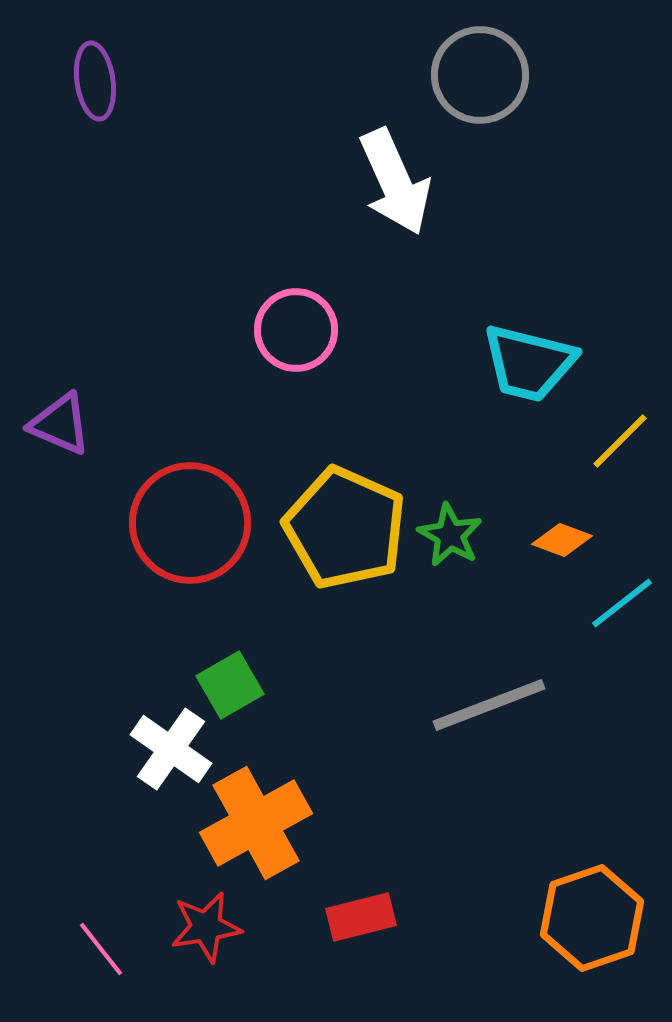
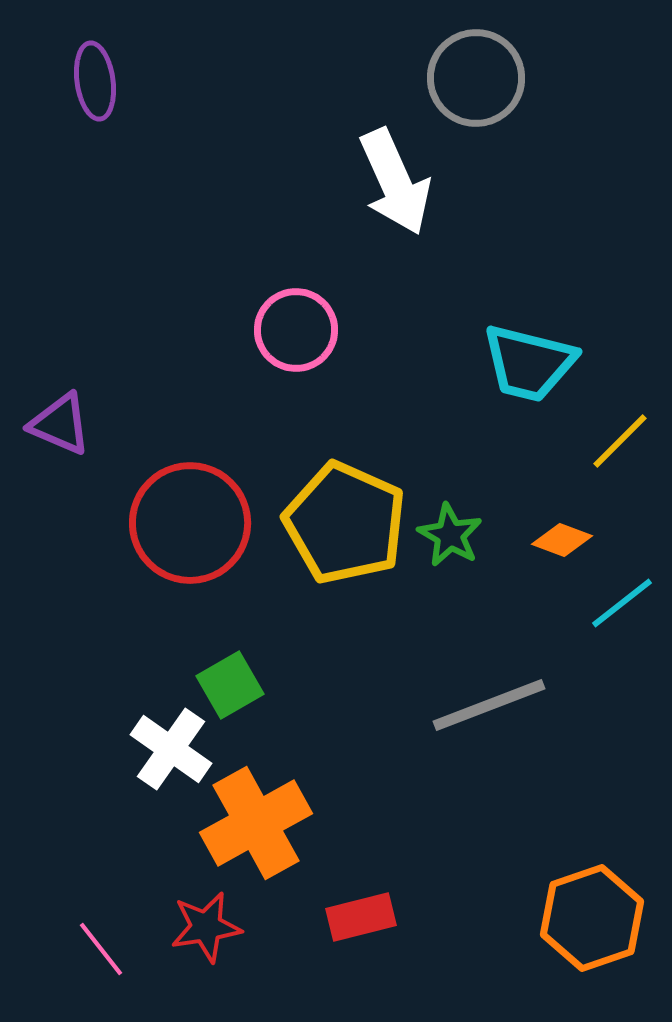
gray circle: moved 4 px left, 3 px down
yellow pentagon: moved 5 px up
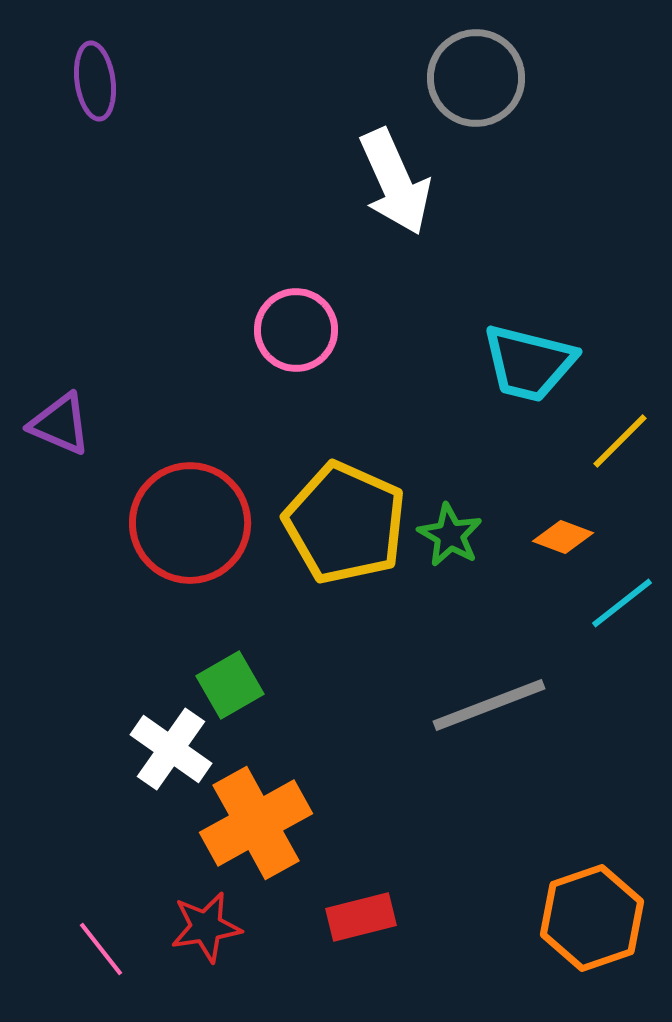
orange diamond: moved 1 px right, 3 px up
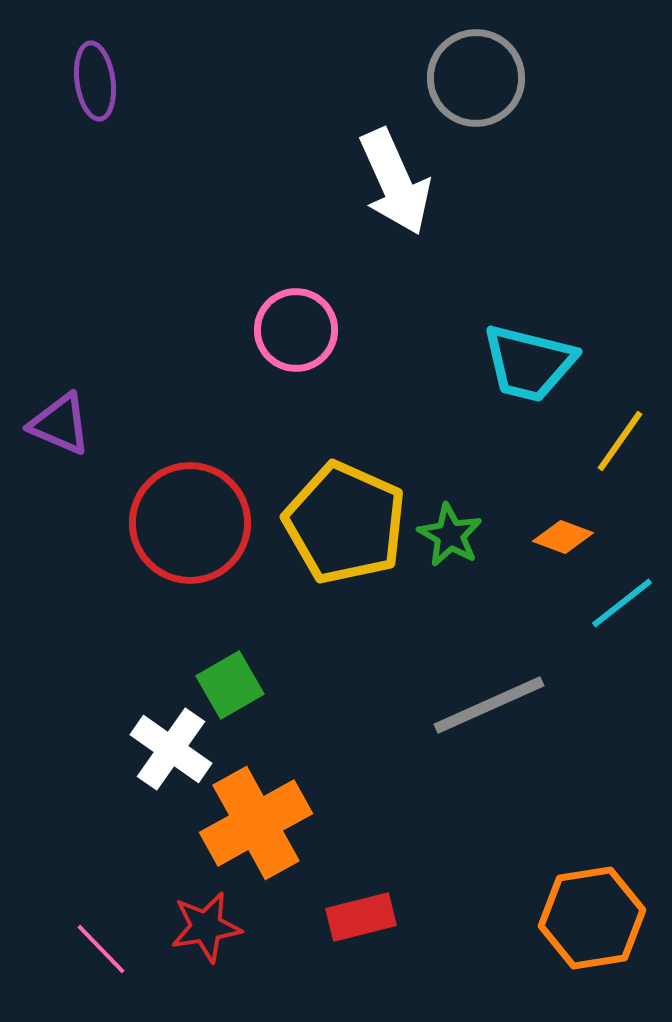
yellow line: rotated 10 degrees counterclockwise
gray line: rotated 3 degrees counterclockwise
orange hexagon: rotated 10 degrees clockwise
pink line: rotated 6 degrees counterclockwise
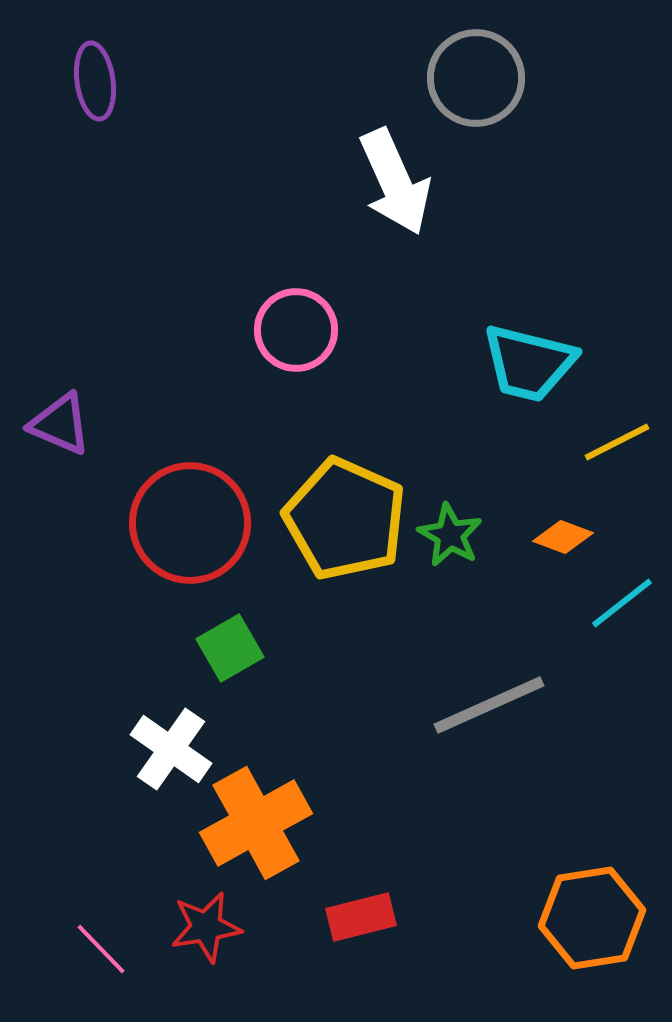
yellow line: moved 3 px left, 1 px down; rotated 28 degrees clockwise
yellow pentagon: moved 4 px up
green square: moved 37 px up
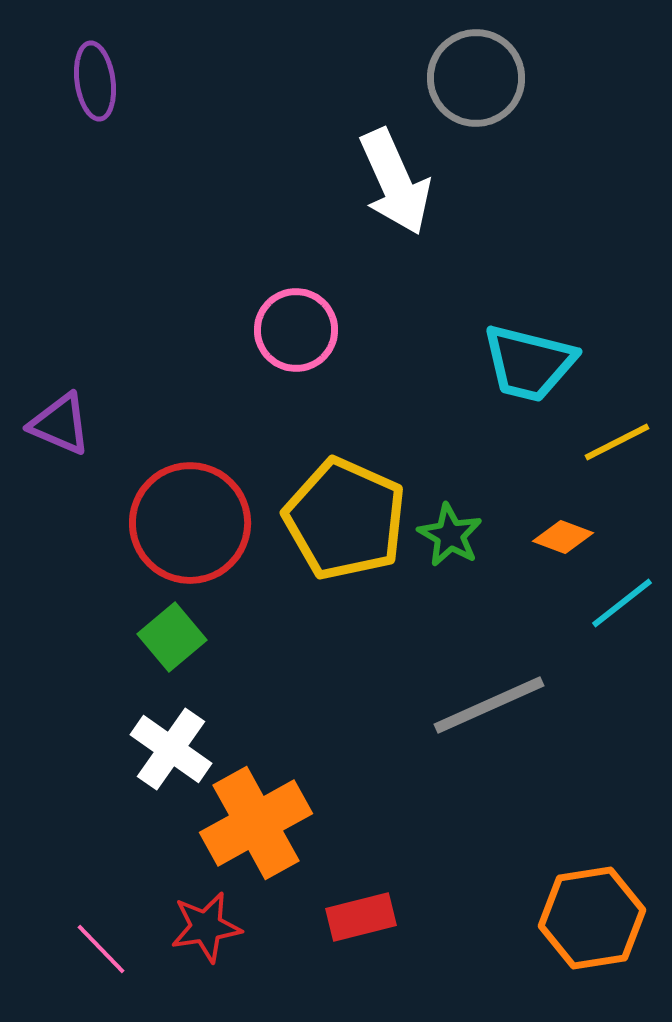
green square: moved 58 px left, 11 px up; rotated 10 degrees counterclockwise
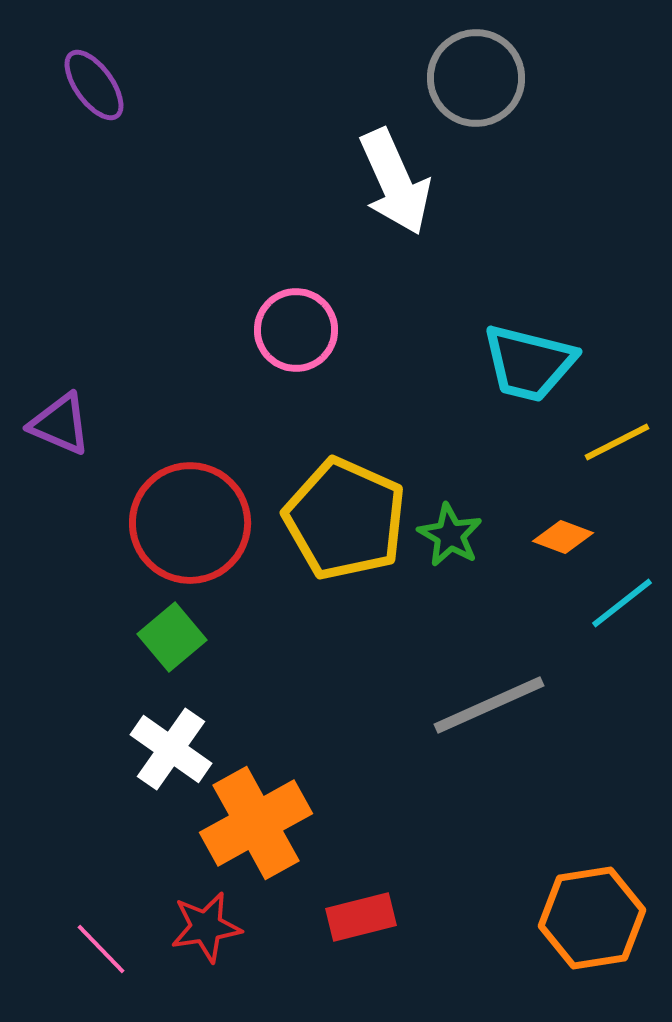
purple ellipse: moved 1 px left, 4 px down; rotated 28 degrees counterclockwise
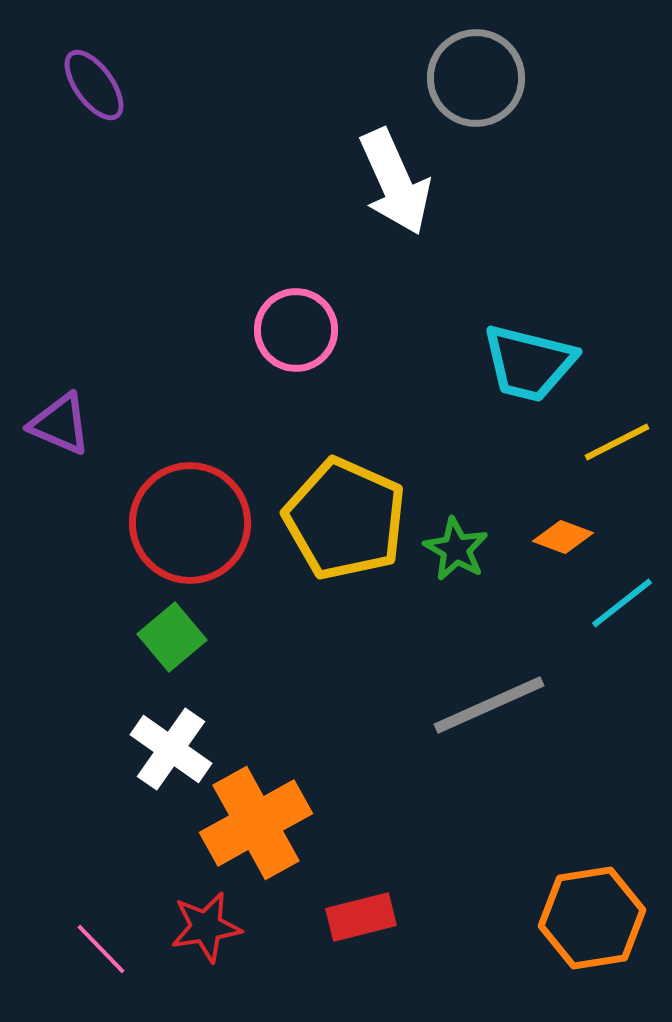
green star: moved 6 px right, 14 px down
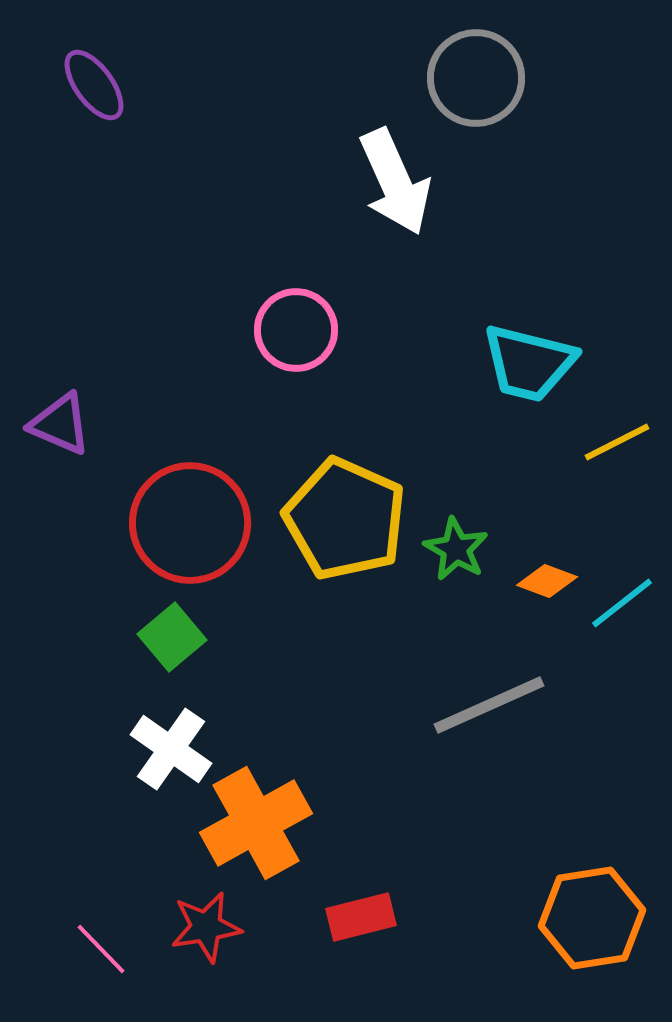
orange diamond: moved 16 px left, 44 px down
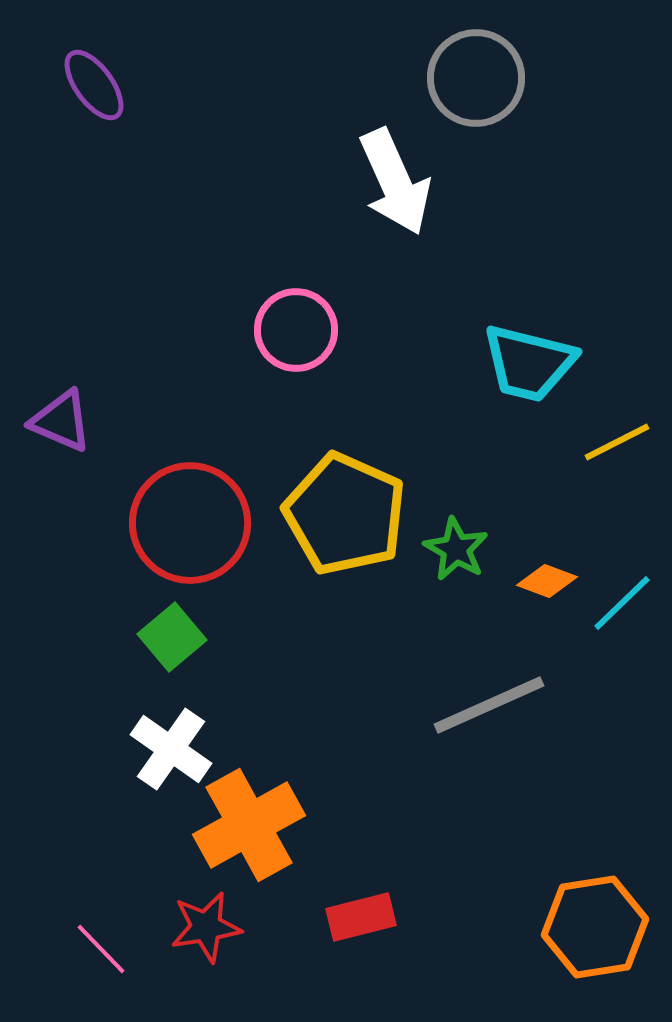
purple triangle: moved 1 px right, 3 px up
yellow pentagon: moved 5 px up
cyan line: rotated 6 degrees counterclockwise
orange cross: moved 7 px left, 2 px down
orange hexagon: moved 3 px right, 9 px down
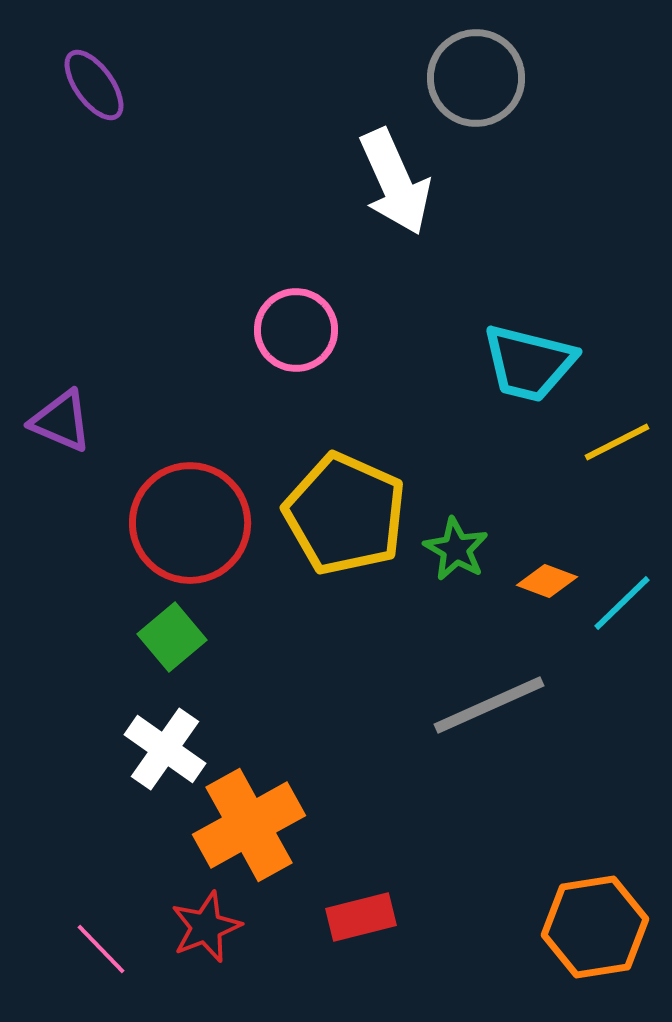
white cross: moved 6 px left
red star: rotated 12 degrees counterclockwise
